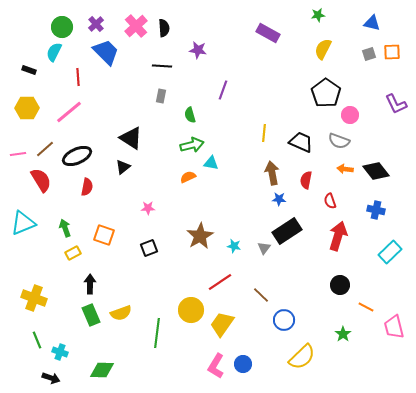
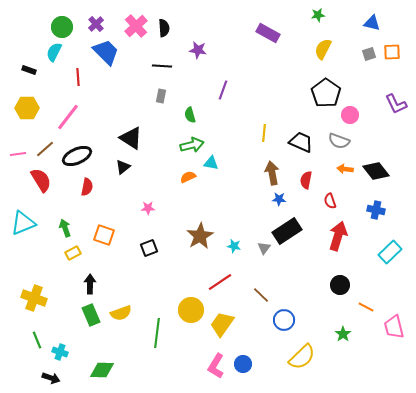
pink line at (69, 112): moved 1 px left, 5 px down; rotated 12 degrees counterclockwise
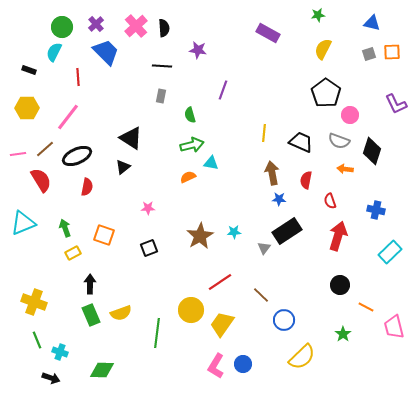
black diamond at (376, 171): moved 4 px left, 20 px up; rotated 56 degrees clockwise
cyan star at (234, 246): moved 14 px up; rotated 16 degrees counterclockwise
yellow cross at (34, 298): moved 4 px down
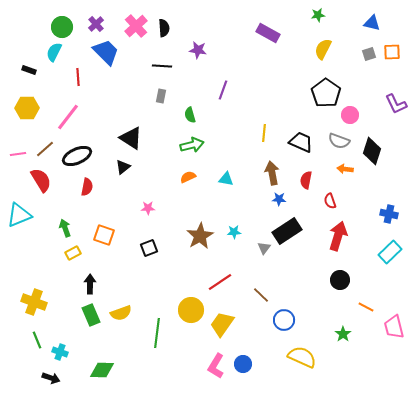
cyan triangle at (211, 163): moved 15 px right, 16 px down
blue cross at (376, 210): moved 13 px right, 4 px down
cyan triangle at (23, 223): moved 4 px left, 8 px up
black circle at (340, 285): moved 5 px up
yellow semicircle at (302, 357): rotated 112 degrees counterclockwise
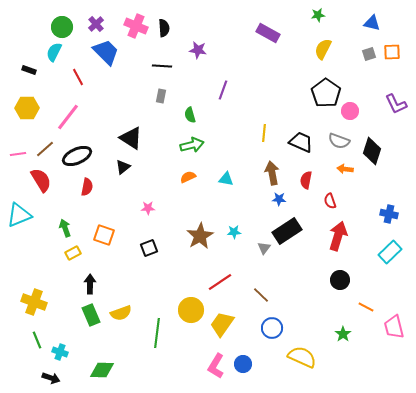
pink cross at (136, 26): rotated 25 degrees counterclockwise
red line at (78, 77): rotated 24 degrees counterclockwise
pink circle at (350, 115): moved 4 px up
blue circle at (284, 320): moved 12 px left, 8 px down
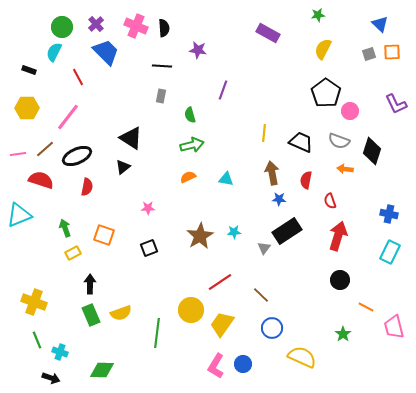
blue triangle at (372, 23): moved 8 px right, 1 px down; rotated 30 degrees clockwise
red semicircle at (41, 180): rotated 40 degrees counterclockwise
cyan rectangle at (390, 252): rotated 20 degrees counterclockwise
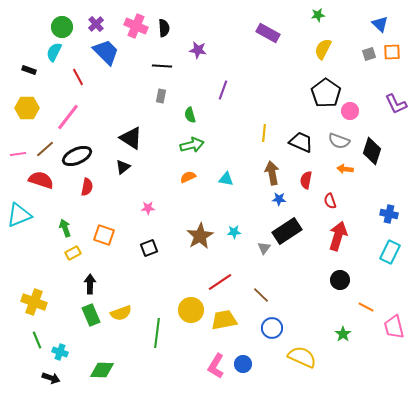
yellow trapezoid at (222, 324): moved 2 px right, 4 px up; rotated 44 degrees clockwise
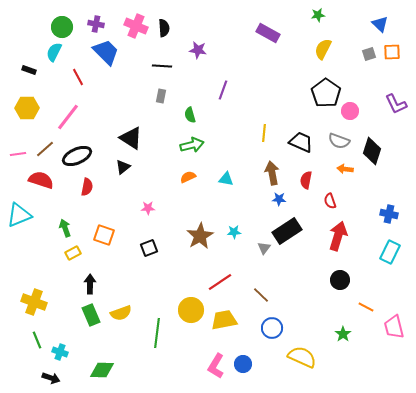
purple cross at (96, 24): rotated 35 degrees counterclockwise
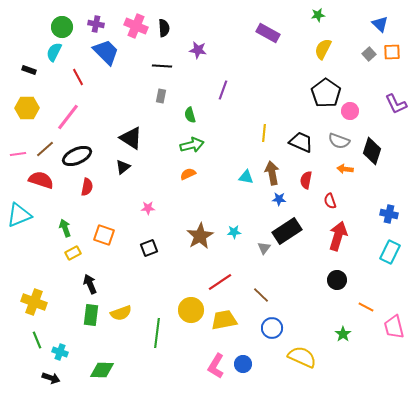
gray square at (369, 54): rotated 24 degrees counterclockwise
orange semicircle at (188, 177): moved 3 px up
cyan triangle at (226, 179): moved 20 px right, 2 px up
black circle at (340, 280): moved 3 px left
black arrow at (90, 284): rotated 24 degrees counterclockwise
green rectangle at (91, 315): rotated 30 degrees clockwise
